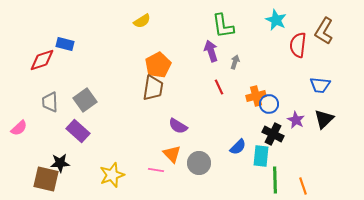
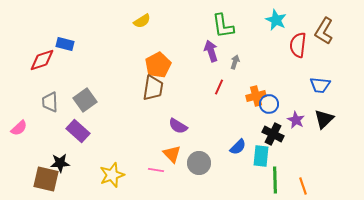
red line: rotated 49 degrees clockwise
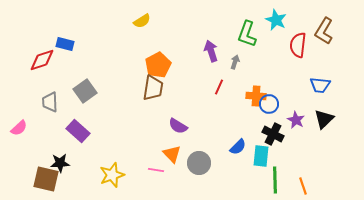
green L-shape: moved 24 px right, 8 px down; rotated 28 degrees clockwise
orange cross: rotated 18 degrees clockwise
gray square: moved 9 px up
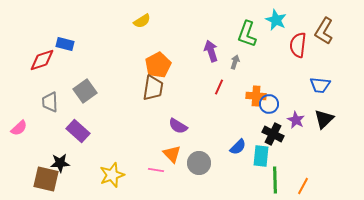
orange line: rotated 48 degrees clockwise
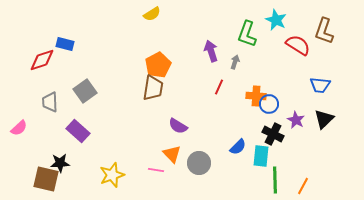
yellow semicircle: moved 10 px right, 7 px up
brown L-shape: rotated 12 degrees counterclockwise
red semicircle: rotated 115 degrees clockwise
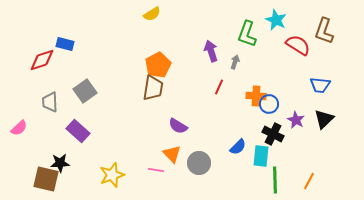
orange line: moved 6 px right, 5 px up
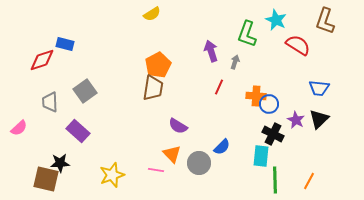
brown L-shape: moved 1 px right, 10 px up
blue trapezoid: moved 1 px left, 3 px down
black triangle: moved 5 px left
blue semicircle: moved 16 px left
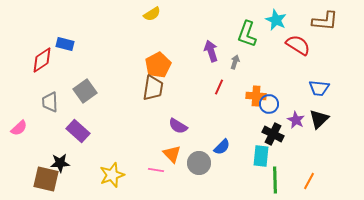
brown L-shape: rotated 104 degrees counterclockwise
red diamond: rotated 16 degrees counterclockwise
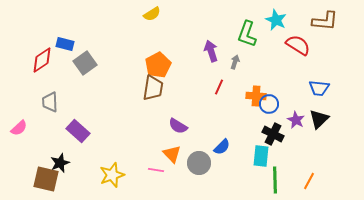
gray square: moved 28 px up
black star: rotated 18 degrees counterclockwise
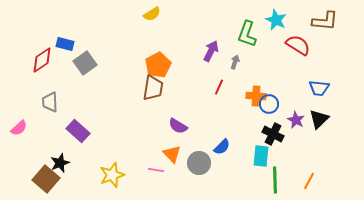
purple arrow: rotated 45 degrees clockwise
brown square: rotated 28 degrees clockwise
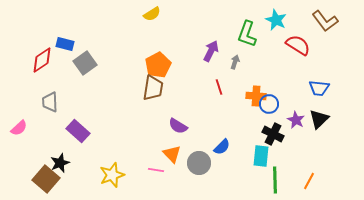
brown L-shape: rotated 48 degrees clockwise
red line: rotated 42 degrees counterclockwise
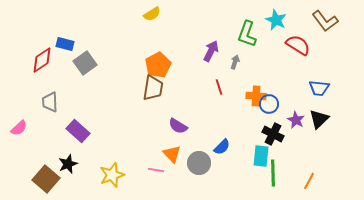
black star: moved 8 px right, 1 px down
green line: moved 2 px left, 7 px up
